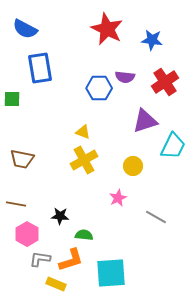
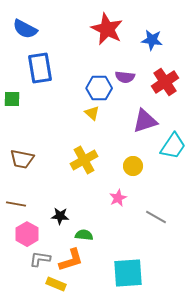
yellow triangle: moved 9 px right, 19 px up; rotated 21 degrees clockwise
cyan trapezoid: rotated 8 degrees clockwise
cyan square: moved 17 px right
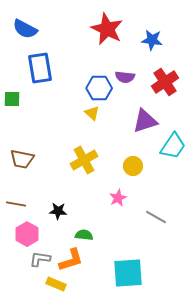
black star: moved 2 px left, 5 px up
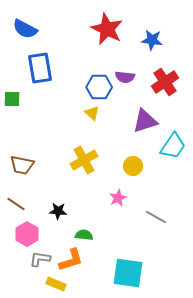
blue hexagon: moved 1 px up
brown trapezoid: moved 6 px down
brown line: rotated 24 degrees clockwise
cyan square: rotated 12 degrees clockwise
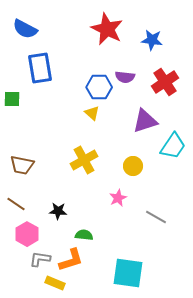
yellow rectangle: moved 1 px left, 1 px up
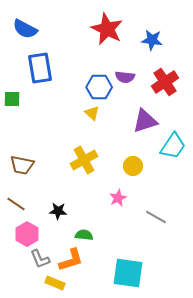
gray L-shape: rotated 120 degrees counterclockwise
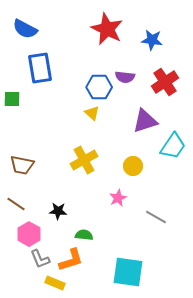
pink hexagon: moved 2 px right
cyan square: moved 1 px up
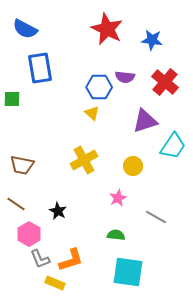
red cross: rotated 16 degrees counterclockwise
black star: rotated 24 degrees clockwise
green semicircle: moved 32 px right
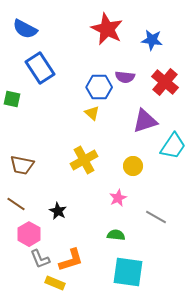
blue rectangle: rotated 24 degrees counterclockwise
green square: rotated 12 degrees clockwise
